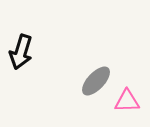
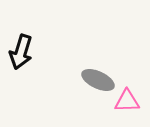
gray ellipse: moved 2 px right, 1 px up; rotated 72 degrees clockwise
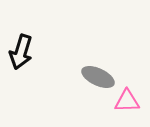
gray ellipse: moved 3 px up
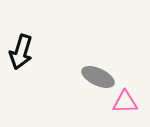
pink triangle: moved 2 px left, 1 px down
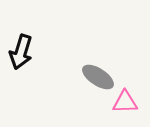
gray ellipse: rotated 8 degrees clockwise
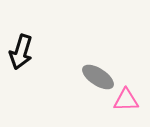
pink triangle: moved 1 px right, 2 px up
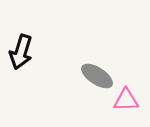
gray ellipse: moved 1 px left, 1 px up
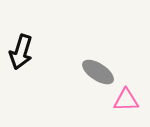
gray ellipse: moved 1 px right, 4 px up
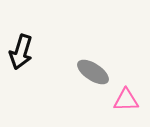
gray ellipse: moved 5 px left
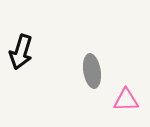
gray ellipse: moved 1 px left, 1 px up; rotated 48 degrees clockwise
